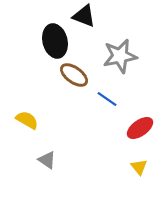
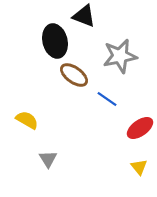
gray triangle: moved 1 px right, 1 px up; rotated 24 degrees clockwise
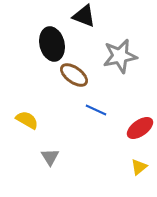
black ellipse: moved 3 px left, 3 px down
blue line: moved 11 px left, 11 px down; rotated 10 degrees counterclockwise
gray triangle: moved 2 px right, 2 px up
yellow triangle: rotated 30 degrees clockwise
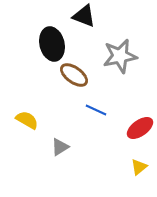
gray triangle: moved 10 px right, 10 px up; rotated 30 degrees clockwise
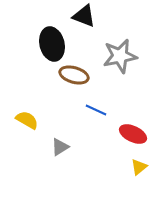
brown ellipse: rotated 20 degrees counterclockwise
red ellipse: moved 7 px left, 6 px down; rotated 60 degrees clockwise
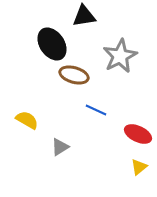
black triangle: rotated 30 degrees counterclockwise
black ellipse: rotated 20 degrees counterclockwise
gray star: rotated 16 degrees counterclockwise
red ellipse: moved 5 px right
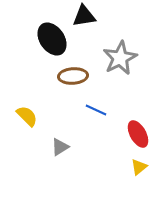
black ellipse: moved 5 px up
gray star: moved 2 px down
brown ellipse: moved 1 px left, 1 px down; rotated 20 degrees counterclockwise
yellow semicircle: moved 4 px up; rotated 15 degrees clockwise
red ellipse: rotated 36 degrees clockwise
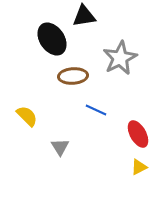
gray triangle: rotated 30 degrees counterclockwise
yellow triangle: rotated 12 degrees clockwise
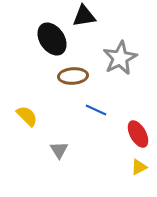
gray triangle: moved 1 px left, 3 px down
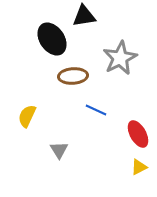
yellow semicircle: rotated 110 degrees counterclockwise
